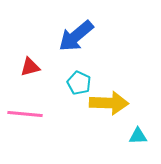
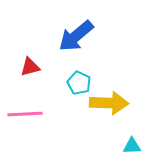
pink line: rotated 8 degrees counterclockwise
cyan triangle: moved 6 px left, 10 px down
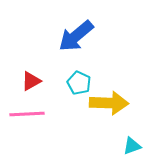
red triangle: moved 1 px right, 14 px down; rotated 15 degrees counterclockwise
pink line: moved 2 px right
cyan triangle: rotated 18 degrees counterclockwise
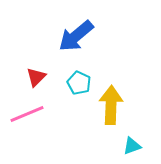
red triangle: moved 5 px right, 4 px up; rotated 15 degrees counterclockwise
yellow arrow: moved 2 px right, 2 px down; rotated 90 degrees counterclockwise
pink line: rotated 20 degrees counterclockwise
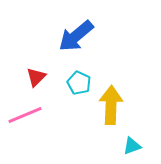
pink line: moved 2 px left, 1 px down
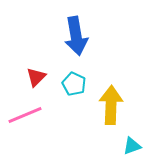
blue arrow: rotated 60 degrees counterclockwise
cyan pentagon: moved 5 px left, 1 px down
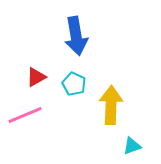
red triangle: rotated 15 degrees clockwise
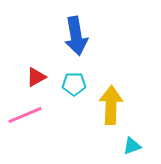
cyan pentagon: rotated 25 degrees counterclockwise
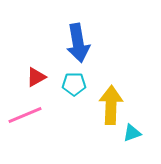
blue arrow: moved 2 px right, 7 px down
cyan triangle: moved 13 px up
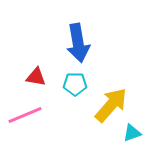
red triangle: rotated 40 degrees clockwise
cyan pentagon: moved 1 px right
yellow arrow: rotated 39 degrees clockwise
